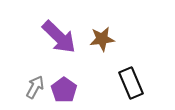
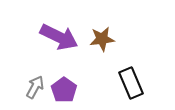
purple arrow: rotated 18 degrees counterclockwise
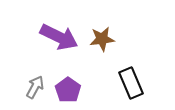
purple pentagon: moved 4 px right
